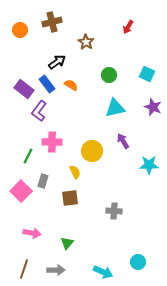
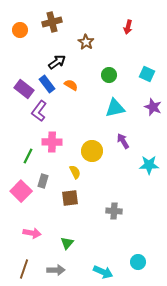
red arrow: rotated 16 degrees counterclockwise
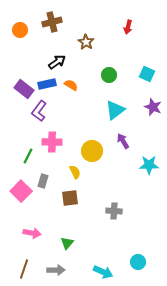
blue rectangle: rotated 66 degrees counterclockwise
cyan triangle: moved 2 px down; rotated 25 degrees counterclockwise
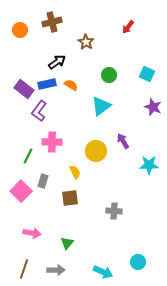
red arrow: rotated 24 degrees clockwise
cyan triangle: moved 14 px left, 4 px up
yellow circle: moved 4 px right
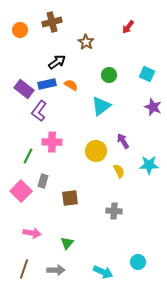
yellow semicircle: moved 44 px right, 1 px up
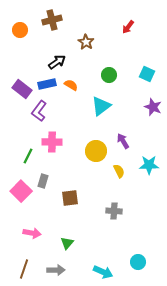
brown cross: moved 2 px up
purple rectangle: moved 2 px left
